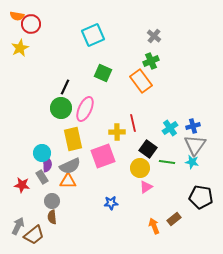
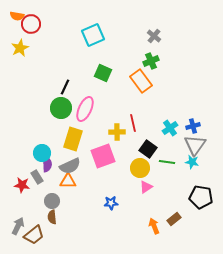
yellow rectangle: rotated 30 degrees clockwise
gray rectangle: moved 5 px left
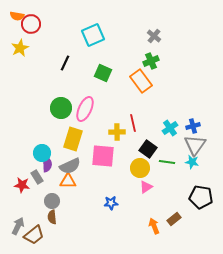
black line: moved 24 px up
pink square: rotated 25 degrees clockwise
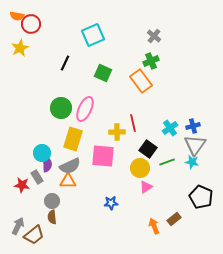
green line: rotated 28 degrees counterclockwise
black pentagon: rotated 15 degrees clockwise
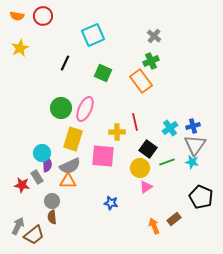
red circle: moved 12 px right, 8 px up
red line: moved 2 px right, 1 px up
blue star: rotated 16 degrees clockwise
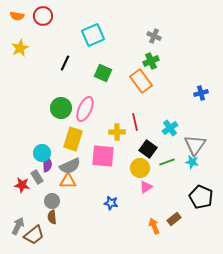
gray cross: rotated 16 degrees counterclockwise
blue cross: moved 8 px right, 33 px up
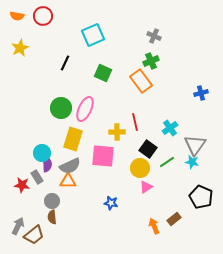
green line: rotated 14 degrees counterclockwise
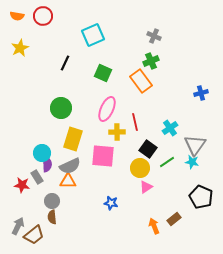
pink ellipse: moved 22 px right
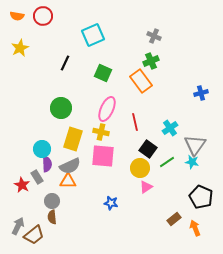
yellow cross: moved 16 px left; rotated 14 degrees clockwise
cyan circle: moved 4 px up
red star: rotated 21 degrees clockwise
orange arrow: moved 41 px right, 2 px down
